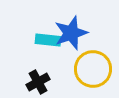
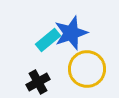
cyan rectangle: rotated 45 degrees counterclockwise
yellow circle: moved 6 px left
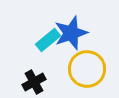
black cross: moved 4 px left
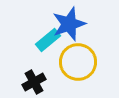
blue star: moved 2 px left, 9 px up
yellow circle: moved 9 px left, 7 px up
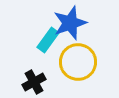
blue star: moved 1 px right, 1 px up
cyan rectangle: rotated 15 degrees counterclockwise
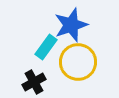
blue star: moved 1 px right, 2 px down
cyan rectangle: moved 2 px left, 7 px down
